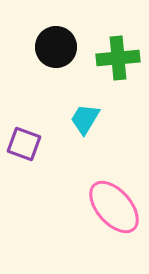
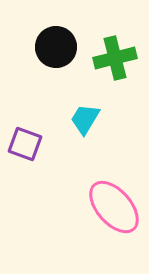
green cross: moved 3 px left; rotated 9 degrees counterclockwise
purple square: moved 1 px right
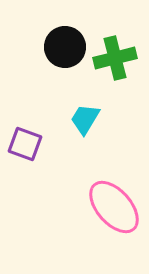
black circle: moved 9 px right
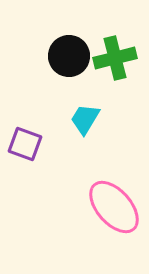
black circle: moved 4 px right, 9 px down
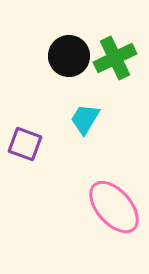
green cross: rotated 12 degrees counterclockwise
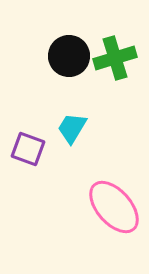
green cross: rotated 9 degrees clockwise
cyan trapezoid: moved 13 px left, 9 px down
purple square: moved 3 px right, 5 px down
